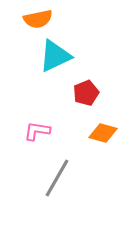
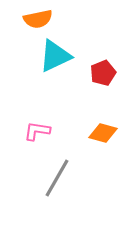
red pentagon: moved 17 px right, 20 px up
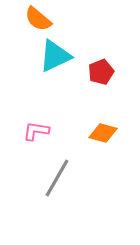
orange semicircle: rotated 52 degrees clockwise
red pentagon: moved 2 px left, 1 px up
pink L-shape: moved 1 px left
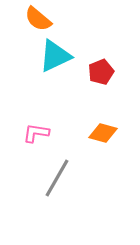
pink L-shape: moved 2 px down
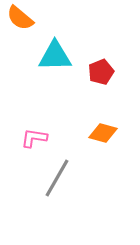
orange semicircle: moved 18 px left, 1 px up
cyan triangle: rotated 24 degrees clockwise
pink L-shape: moved 2 px left, 5 px down
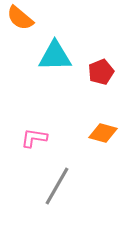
gray line: moved 8 px down
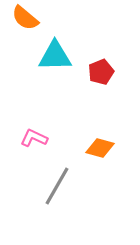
orange semicircle: moved 5 px right
orange diamond: moved 3 px left, 15 px down
pink L-shape: rotated 16 degrees clockwise
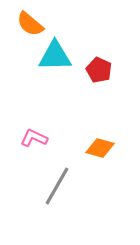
orange semicircle: moved 5 px right, 6 px down
red pentagon: moved 2 px left, 2 px up; rotated 25 degrees counterclockwise
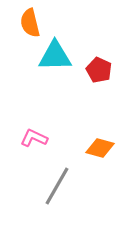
orange semicircle: moved 1 px up; rotated 36 degrees clockwise
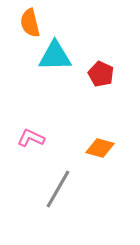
red pentagon: moved 2 px right, 4 px down
pink L-shape: moved 3 px left
gray line: moved 1 px right, 3 px down
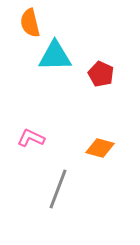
gray line: rotated 9 degrees counterclockwise
